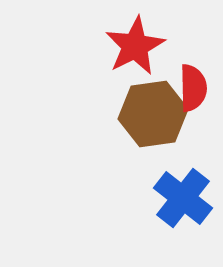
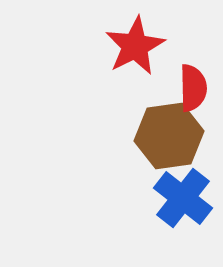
brown hexagon: moved 16 px right, 22 px down
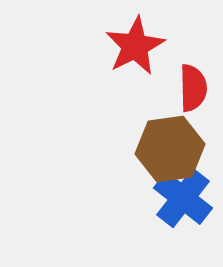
brown hexagon: moved 1 px right, 13 px down
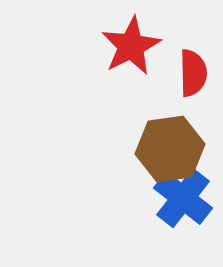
red star: moved 4 px left
red semicircle: moved 15 px up
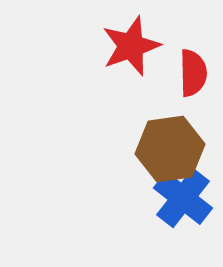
red star: rotated 8 degrees clockwise
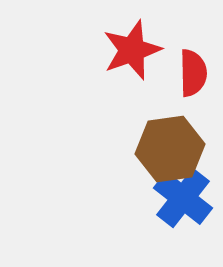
red star: moved 1 px right, 4 px down
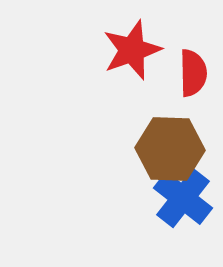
brown hexagon: rotated 10 degrees clockwise
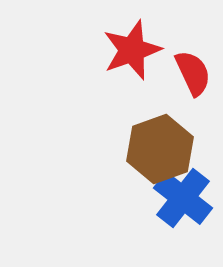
red semicircle: rotated 24 degrees counterclockwise
brown hexagon: moved 10 px left; rotated 22 degrees counterclockwise
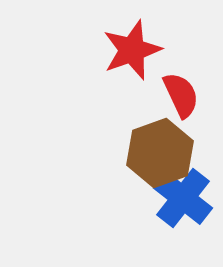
red semicircle: moved 12 px left, 22 px down
brown hexagon: moved 4 px down
